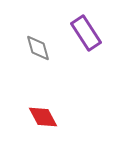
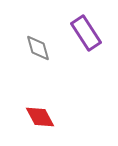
red diamond: moved 3 px left
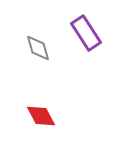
red diamond: moved 1 px right, 1 px up
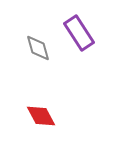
purple rectangle: moved 7 px left
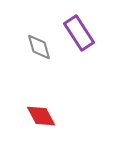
gray diamond: moved 1 px right, 1 px up
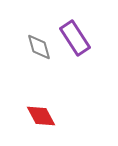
purple rectangle: moved 4 px left, 5 px down
